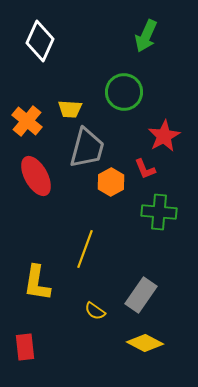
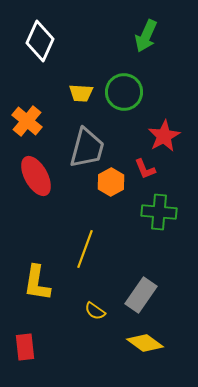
yellow trapezoid: moved 11 px right, 16 px up
yellow diamond: rotated 9 degrees clockwise
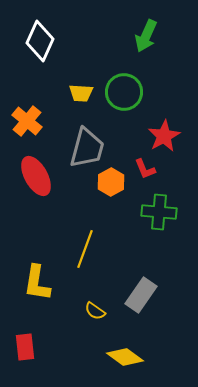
yellow diamond: moved 20 px left, 14 px down
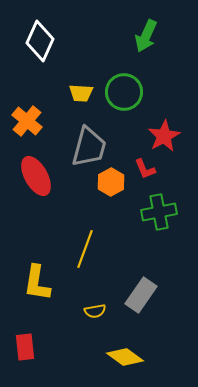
gray trapezoid: moved 2 px right, 1 px up
green cross: rotated 16 degrees counterclockwise
yellow semicircle: rotated 45 degrees counterclockwise
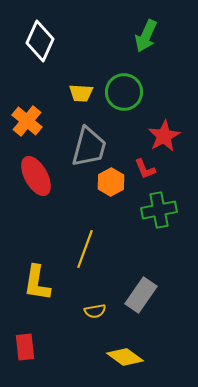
green cross: moved 2 px up
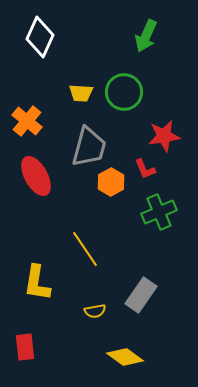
white diamond: moved 4 px up
red star: rotated 20 degrees clockwise
green cross: moved 2 px down; rotated 12 degrees counterclockwise
yellow line: rotated 54 degrees counterclockwise
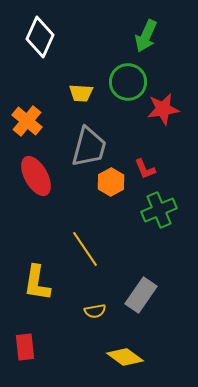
green circle: moved 4 px right, 10 px up
red star: moved 1 px left, 27 px up
green cross: moved 2 px up
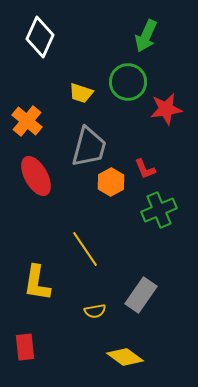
yellow trapezoid: rotated 15 degrees clockwise
red star: moved 3 px right
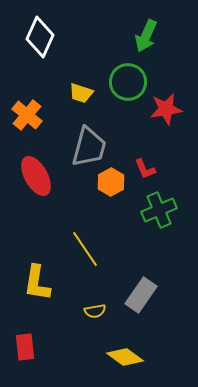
orange cross: moved 6 px up
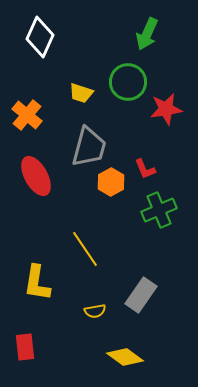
green arrow: moved 1 px right, 2 px up
